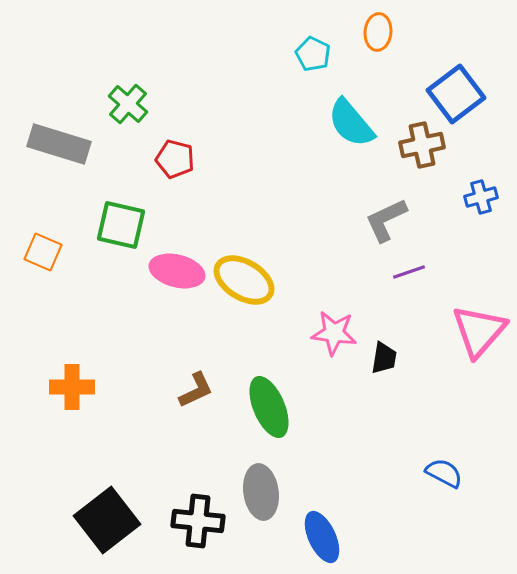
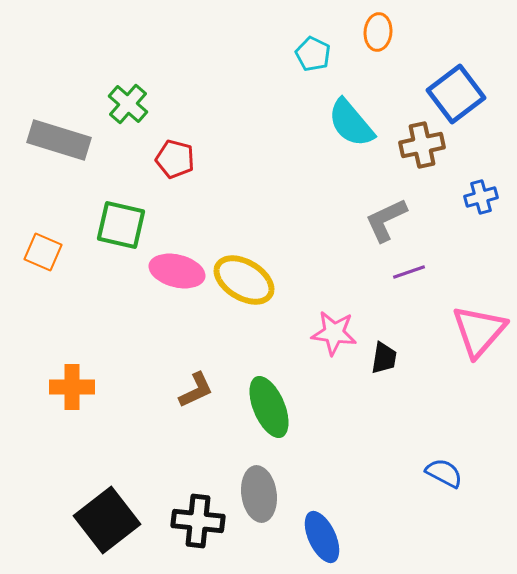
gray rectangle: moved 4 px up
gray ellipse: moved 2 px left, 2 px down
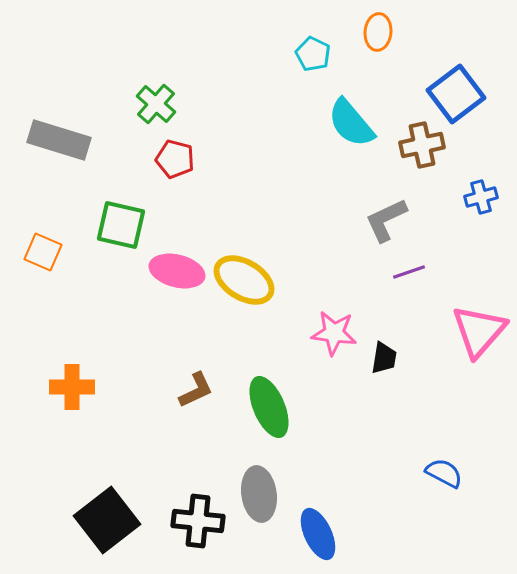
green cross: moved 28 px right
blue ellipse: moved 4 px left, 3 px up
